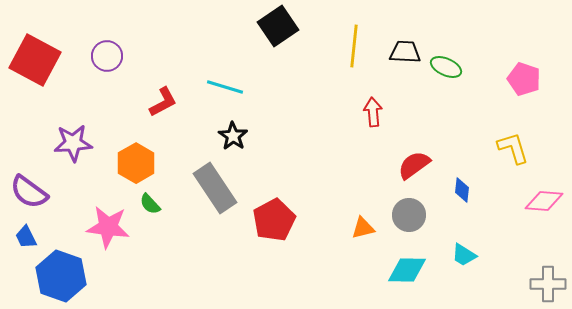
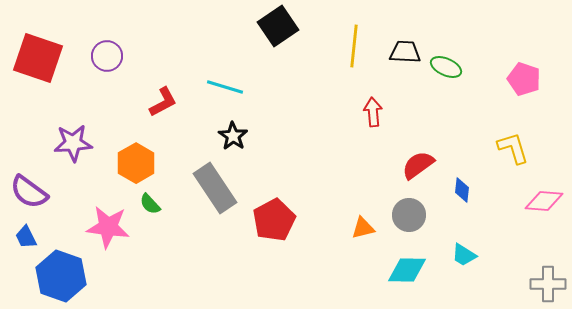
red square: moved 3 px right, 2 px up; rotated 9 degrees counterclockwise
red semicircle: moved 4 px right
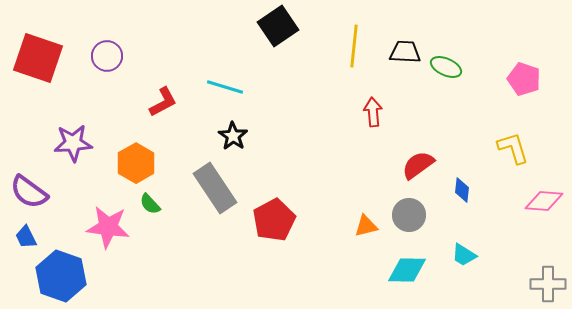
orange triangle: moved 3 px right, 2 px up
